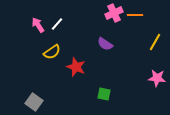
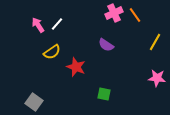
orange line: rotated 56 degrees clockwise
purple semicircle: moved 1 px right, 1 px down
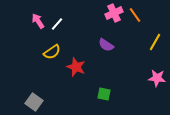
pink arrow: moved 4 px up
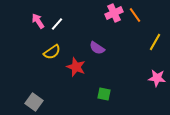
purple semicircle: moved 9 px left, 3 px down
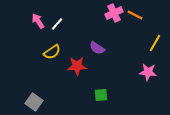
orange line: rotated 28 degrees counterclockwise
yellow line: moved 1 px down
red star: moved 1 px right, 1 px up; rotated 24 degrees counterclockwise
pink star: moved 9 px left, 6 px up
green square: moved 3 px left, 1 px down; rotated 16 degrees counterclockwise
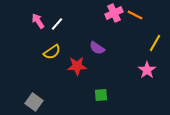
pink star: moved 1 px left, 2 px up; rotated 30 degrees clockwise
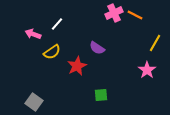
pink arrow: moved 5 px left, 13 px down; rotated 35 degrees counterclockwise
red star: rotated 24 degrees counterclockwise
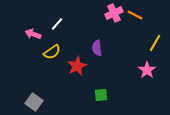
purple semicircle: rotated 49 degrees clockwise
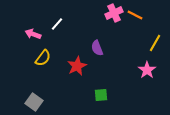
purple semicircle: rotated 14 degrees counterclockwise
yellow semicircle: moved 9 px left, 6 px down; rotated 18 degrees counterclockwise
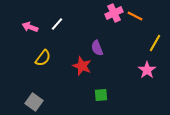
orange line: moved 1 px down
pink arrow: moved 3 px left, 7 px up
red star: moved 5 px right; rotated 24 degrees counterclockwise
